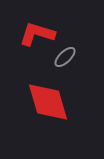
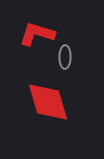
gray ellipse: rotated 45 degrees counterclockwise
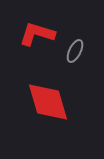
gray ellipse: moved 10 px right, 6 px up; rotated 25 degrees clockwise
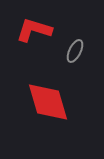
red L-shape: moved 3 px left, 4 px up
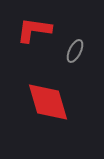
red L-shape: rotated 9 degrees counterclockwise
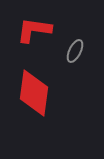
red diamond: moved 14 px left, 9 px up; rotated 24 degrees clockwise
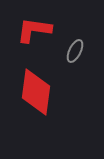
red diamond: moved 2 px right, 1 px up
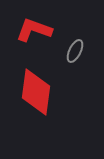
red L-shape: rotated 12 degrees clockwise
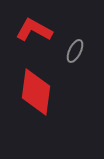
red L-shape: rotated 9 degrees clockwise
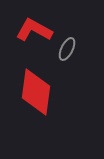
gray ellipse: moved 8 px left, 2 px up
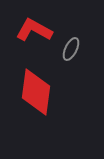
gray ellipse: moved 4 px right
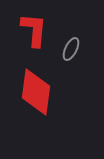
red L-shape: rotated 66 degrees clockwise
